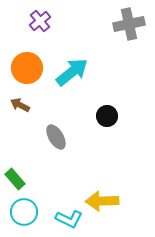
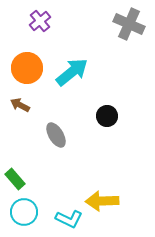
gray cross: rotated 36 degrees clockwise
gray ellipse: moved 2 px up
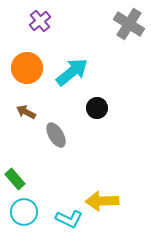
gray cross: rotated 8 degrees clockwise
brown arrow: moved 6 px right, 7 px down
black circle: moved 10 px left, 8 px up
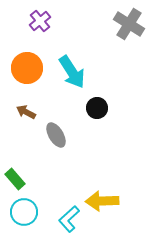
cyan arrow: rotated 96 degrees clockwise
cyan L-shape: rotated 112 degrees clockwise
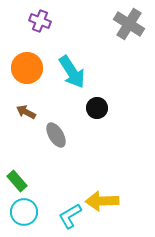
purple cross: rotated 30 degrees counterclockwise
green rectangle: moved 2 px right, 2 px down
cyan L-shape: moved 1 px right, 3 px up; rotated 12 degrees clockwise
